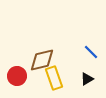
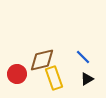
blue line: moved 8 px left, 5 px down
red circle: moved 2 px up
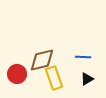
blue line: rotated 42 degrees counterclockwise
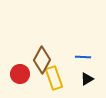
brown diamond: rotated 48 degrees counterclockwise
red circle: moved 3 px right
